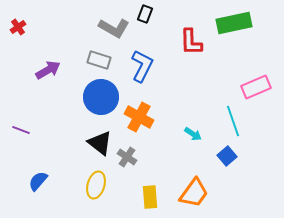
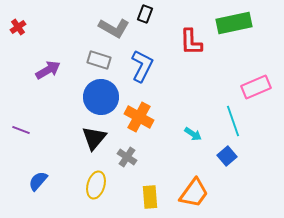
black triangle: moved 6 px left, 5 px up; rotated 32 degrees clockwise
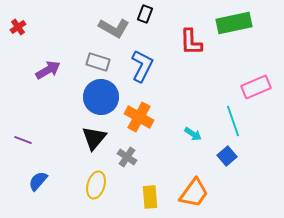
gray rectangle: moved 1 px left, 2 px down
purple line: moved 2 px right, 10 px down
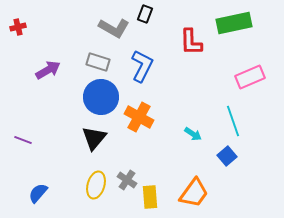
red cross: rotated 21 degrees clockwise
pink rectangle: moved 6 px left, 10 px up
gray cross: moved 23 px down
blue semicircle: moved 12 px down
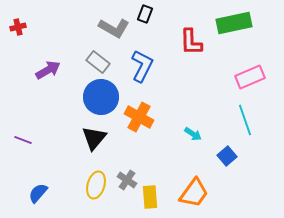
gray rectangle: rotated 20 degrees clockwise
cyan line: moved 12 px right, 1 px up
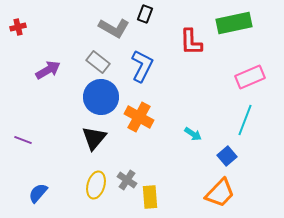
cyan line: rotated 40 degrees clockwise
orange trapezoid: moved 26 px right; rotated 8 degrees clockwise
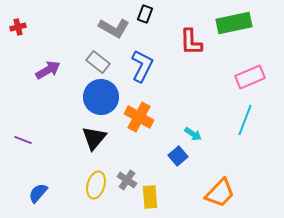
blue square: moved 49 px left
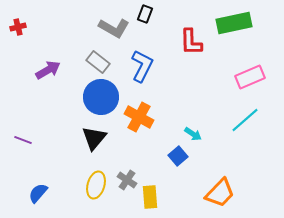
cyan line: rotated 28 degrees clockwise
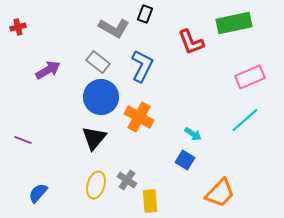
red L-shape: rotated 20 degrees counterclockwise
blue square: moved 7 px right, 4 px down; rotated 18 degrees counterclockwise
yellow rectangle: moved 4 px down
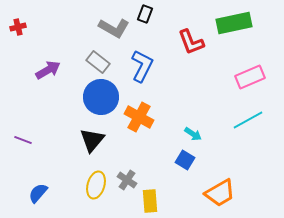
cyan line: moved 3 px right; rotated 12 degrees clockwise
black triangle: moved 2 px left, 2 px down
orange trapezoid: rotated 16 degrees clockwise
